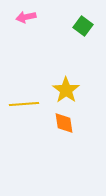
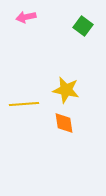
yellow star: rotated 24 degrees counterclockwise
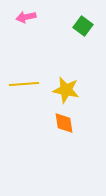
yellow line: moved 20 px up
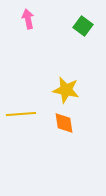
pink arrow: moved 2 px right, 2 px down; rotated 90 degrees clockwise
yellow line: moved 3 px left, 30 px down
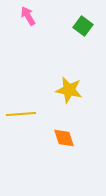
pink arrow: moved 3 px up; rotated 18 degrees counterclockwise
yellow star: moved 3 px right
orange diamond: moved 15 px down; rotated 10 degrees counterclockwise
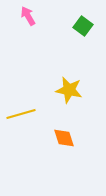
yellow line: rotated 12 degrees counterclockwise
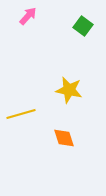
pink arrow: rotated 72 degrees clockwise
